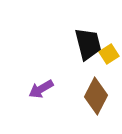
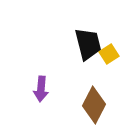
purple arrow: rotated 55 degrees counterclockwise
brown diamond: moved 2 px left, 9 px down
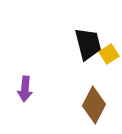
purple arrow: moved 16 px left
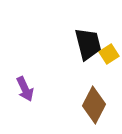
purple arrow: rotated 30 degrees counterclockwise
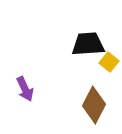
black trapezoid: rotated 80 degrees counterclockwise
yellow square: moved 8 px down; rotated 18 degrees counterclockwise
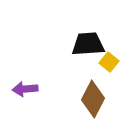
purple arrow: rotated 110 degrees clockwise
brown diamond: moved 1 px left, 6 px up
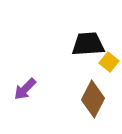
purple arrow: rotated 40 degrees counterclockwise
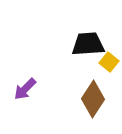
brown diamond: rotated 6 degrees clockwise
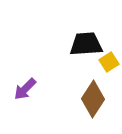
black trapezoid: moved 2 px left
yellow square: rotated 18 degrees clockwise
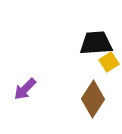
black trapezoid: moved 10 px right, 1 px up
